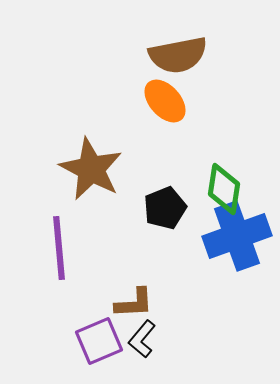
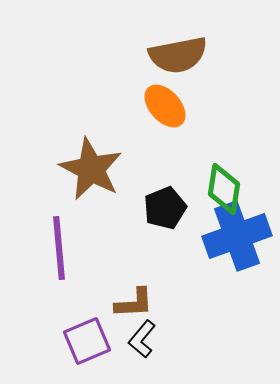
orange ellipse: moved 5 px down
purple square: moved 12 px left
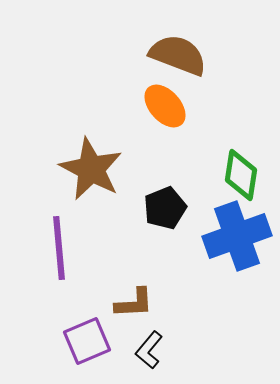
brown semicircle: rotated 148 degrees counterclockwise
green diamond: moved 17 px right, 14 px up
black L-shape: moved 7 px right, 11 px down
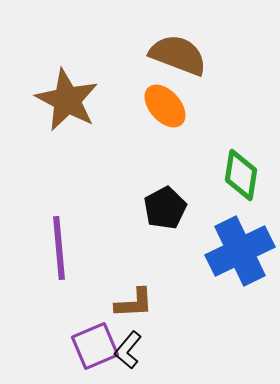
brown star: moved 24 px left, 69 px up
black pentagon: rotated 6 degrees counterclockwise
blue cross: moved 3 px right, 15 px down; rotated 6 degrees counterclockwise
purple square: moved 8 px right, 5 px down
black L-shape: moved 21 px left
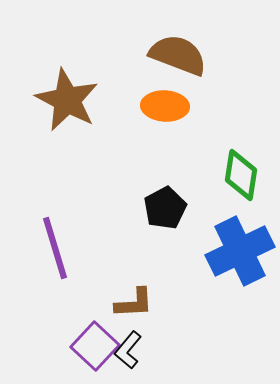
orange ellipse: rotated 45 degrees counterclockwise
purple line: moved 4 px left; rotated 12 degrees counterclockwise
purple square: rotated 24 degrees counterclockwise
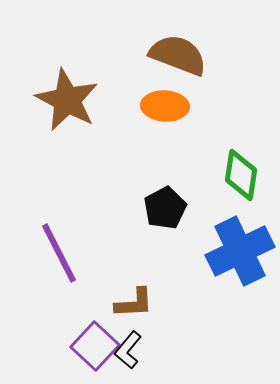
purple line: moved 4 px right, 5 px down; rotated 10 degrees counterclockwise
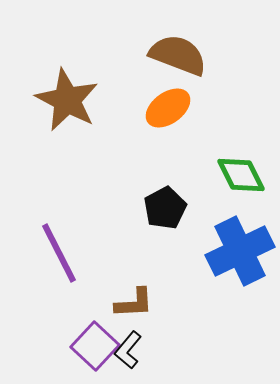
orange ellipse: moved 3 px right, 2 px down; rotated 39 degrees counterclockwise
green diamond: rotated 36 degrees counterclockwise
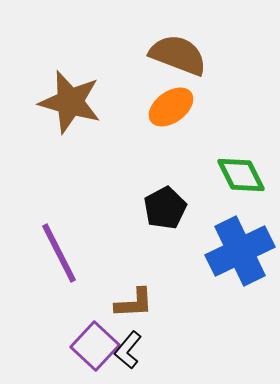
brown star: moved 3 px right, 2 px down; rotated 12 degrees counterclockwise
orange ellipse: moved 3 px right, 1 px up
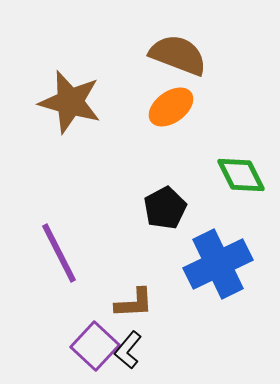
blue cross: moved 22 px left, 13 px down
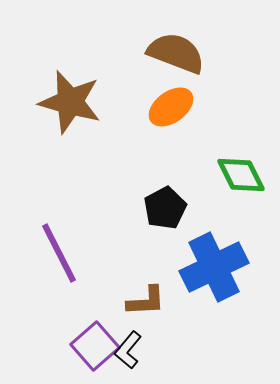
brown semicircle: moved 2 px left, 2 px up
blue cross: moved 4 px left, 3 px down
brown L-shape: moved 12 px right, 2 px up
purple square: rotated 6 degrees clockwise
